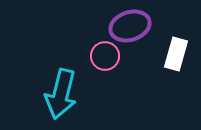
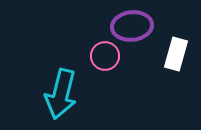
purple ellipse: moved 2 px right; rotated 12 degrees clockwise
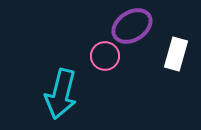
purple ellipse: rotated 27 degrees counterclockwise
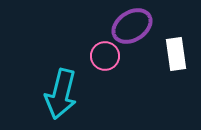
white rectangle: rotated 24 degrees counterclockwise
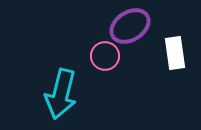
purple ellipse: moved 2 px left
white rectangle: moved 1 px left, 1 px up
